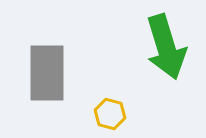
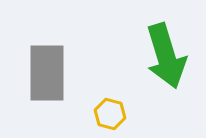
green arrow: moved 9 px down
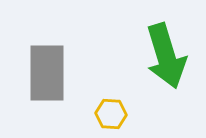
yellow hexagon: moved 1 px right; rotated 12 degrees counterclockwise
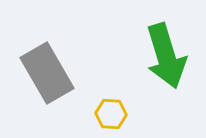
gray rectangle: rotated 30 degrees counterclockwise
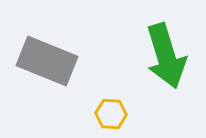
gray rectangle: moved 12 px up; rotated 38 degrees counterclockwise
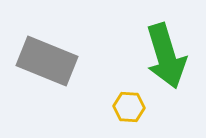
yellow hexagon: moved 18 px right, 7 px up
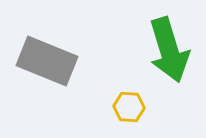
green arrow: moved 3 px right, 6 px up
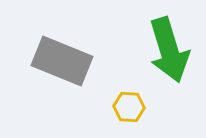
gray rectangle: moved 15 px right
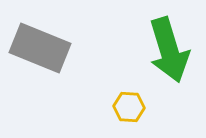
gray rectangle: moved 22 px left, 13 px up
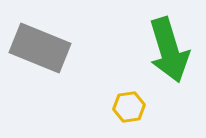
yellow hexagon: rotated 12 degrees counterclockwise
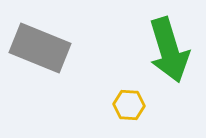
yellow hexagon: moved 2 px up; rotated 12 degrees clockwise
